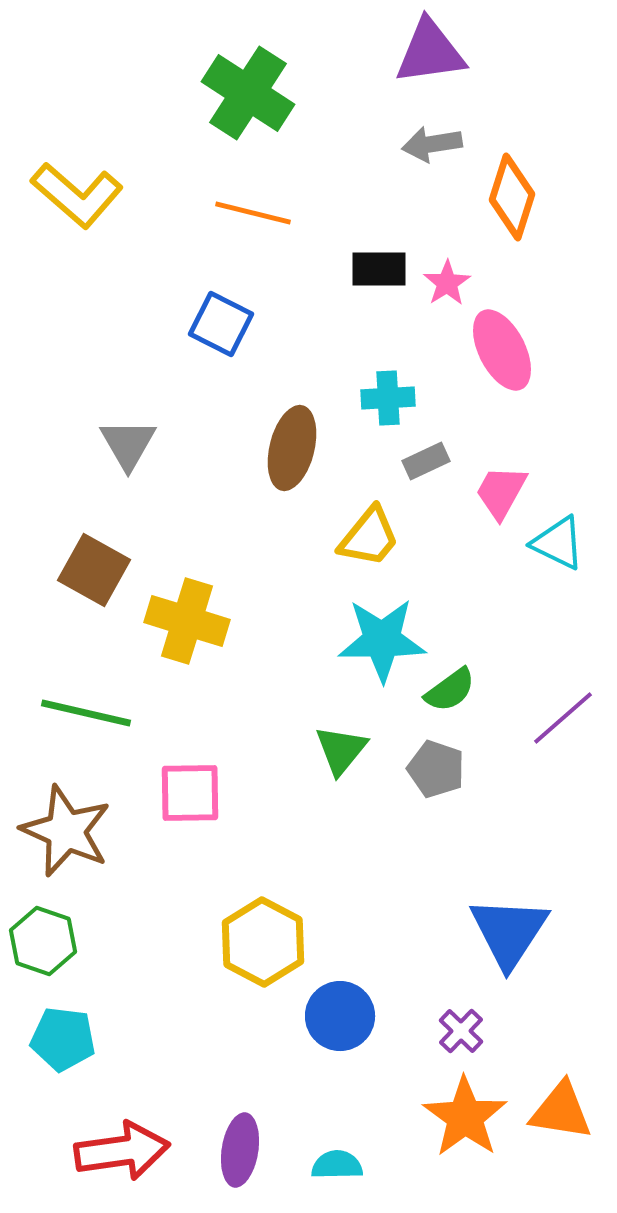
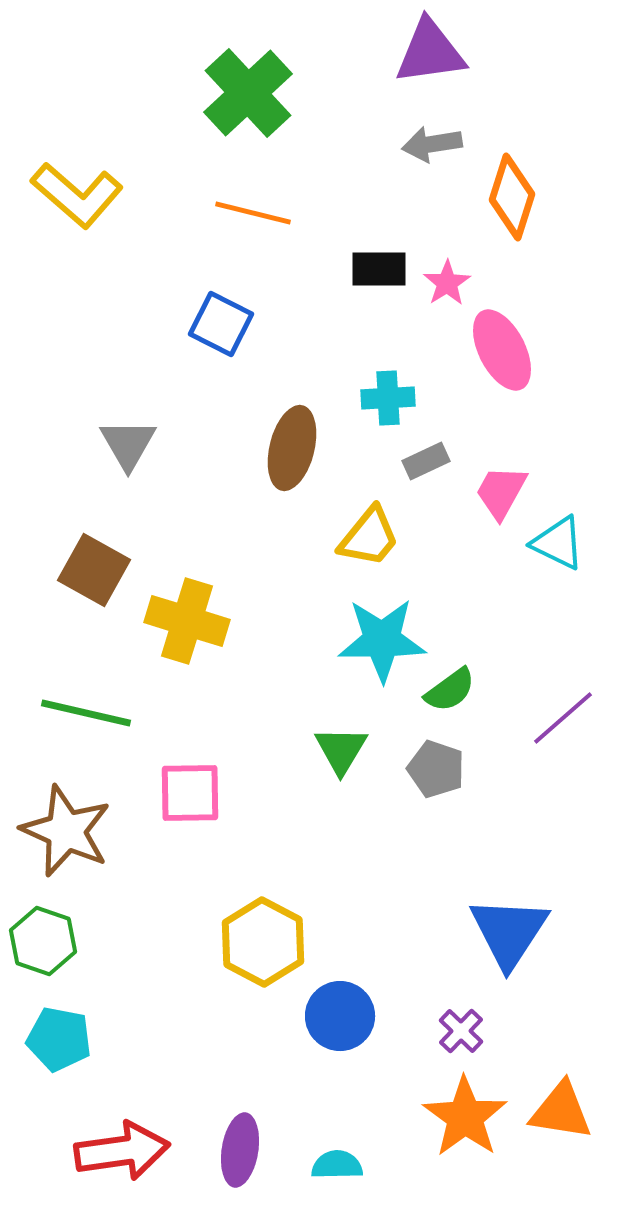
green cross: rotated 14 degrees clockwise
green triangle: rotated 8 degrees counterclockwise
cyan pentagon: moved 4 px left; rotated 4 degrees clockwise
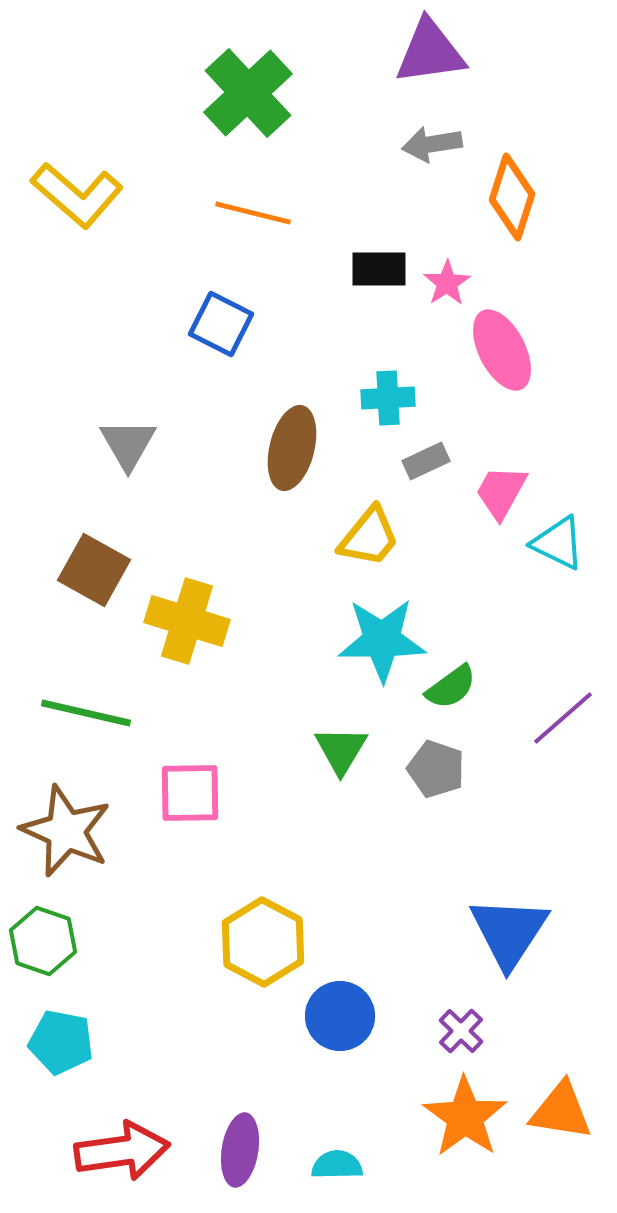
green semicircle: moved 1 px right, 3 px up
cyan pentagon: moved 2 px right, 3 px down
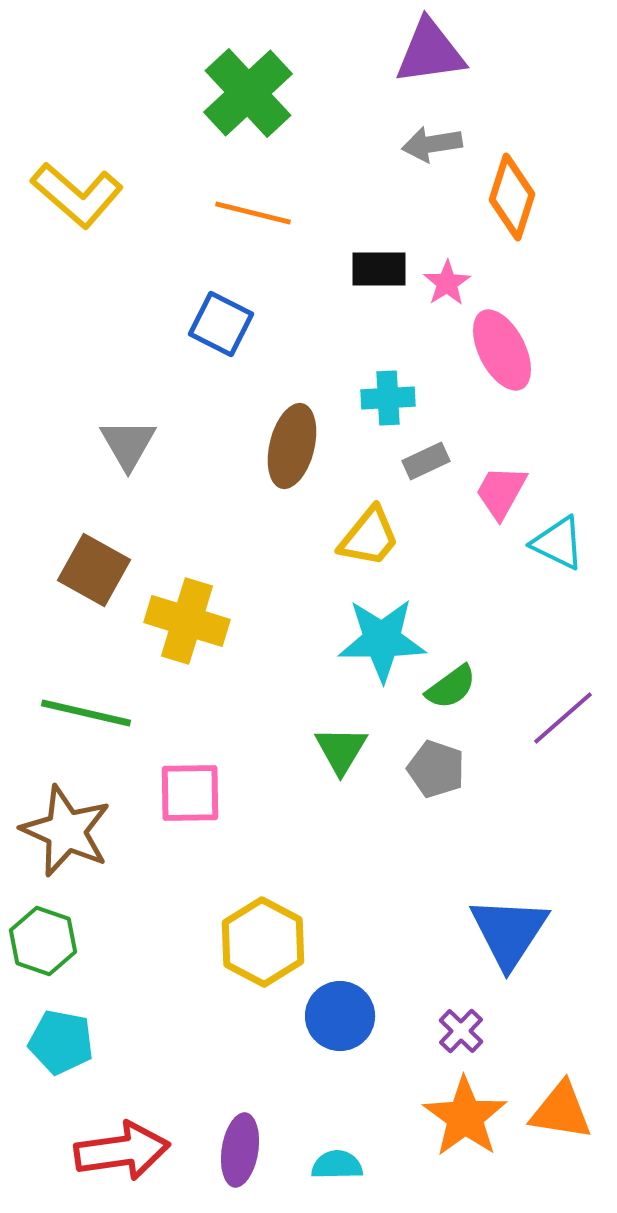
brown ellipse: moved 2 px up
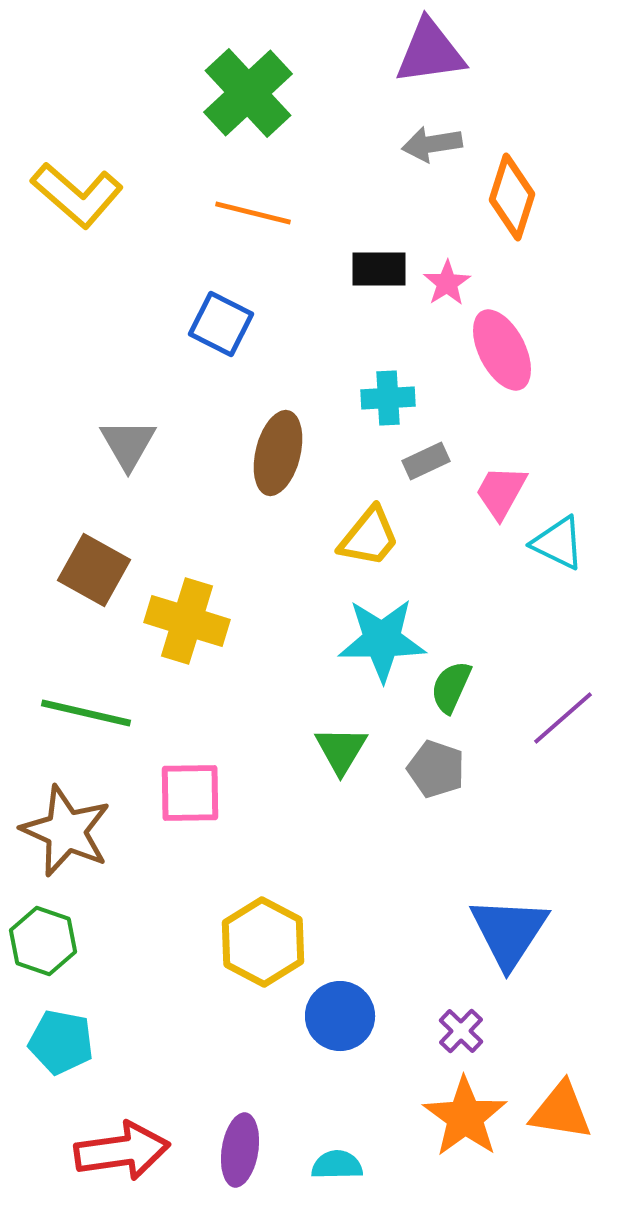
brown ellipse: moved 14 px left, 7 px down
green semicircle: rotated 150 degrees clockwise
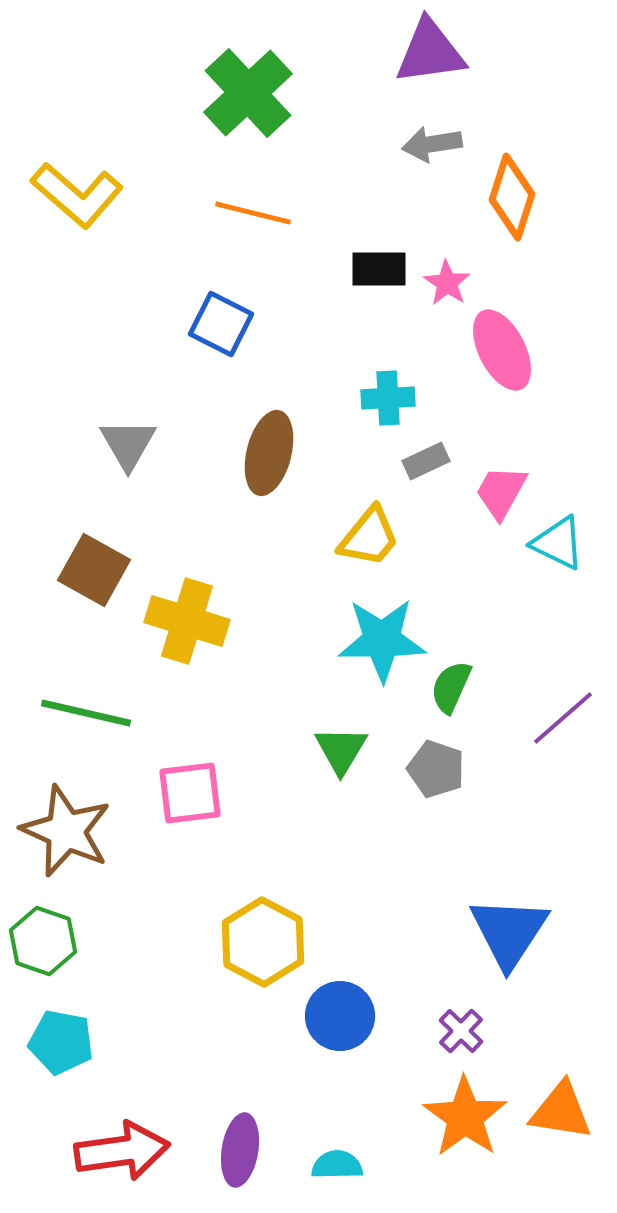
pink star: rotated 6 degrees counterclockwise
brown ellipse: moved 9 px left
pink square: rotated 6 degrees counterclockwise
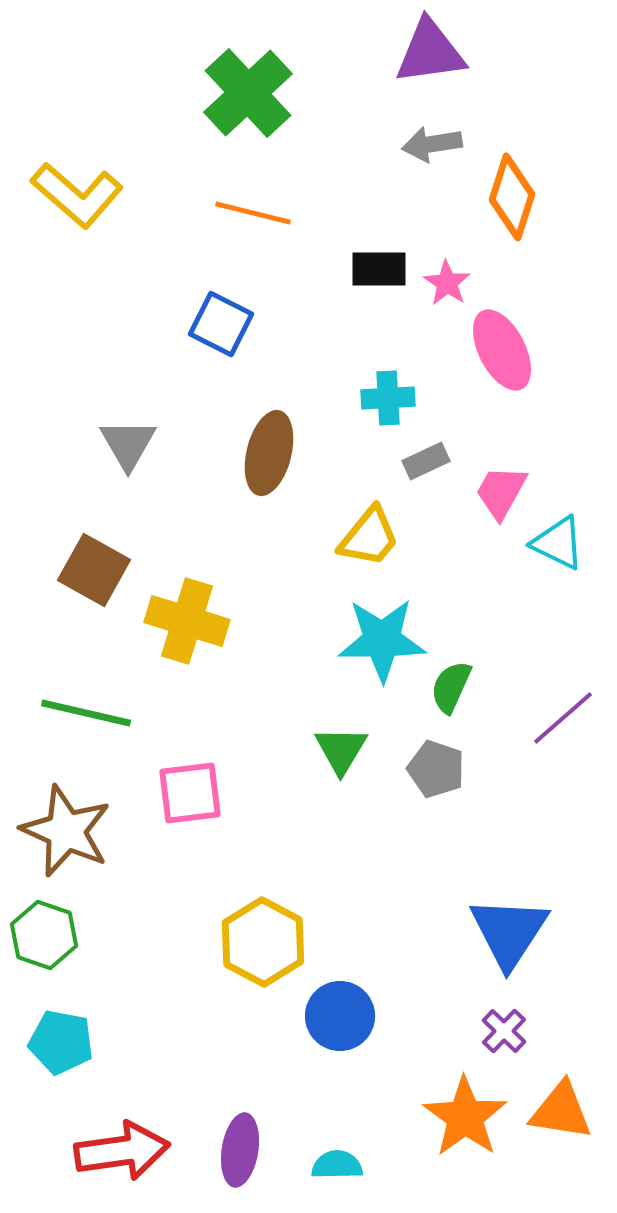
green hexagon: moved 1 px right, 6 px up
purple cross: moved 43 px right
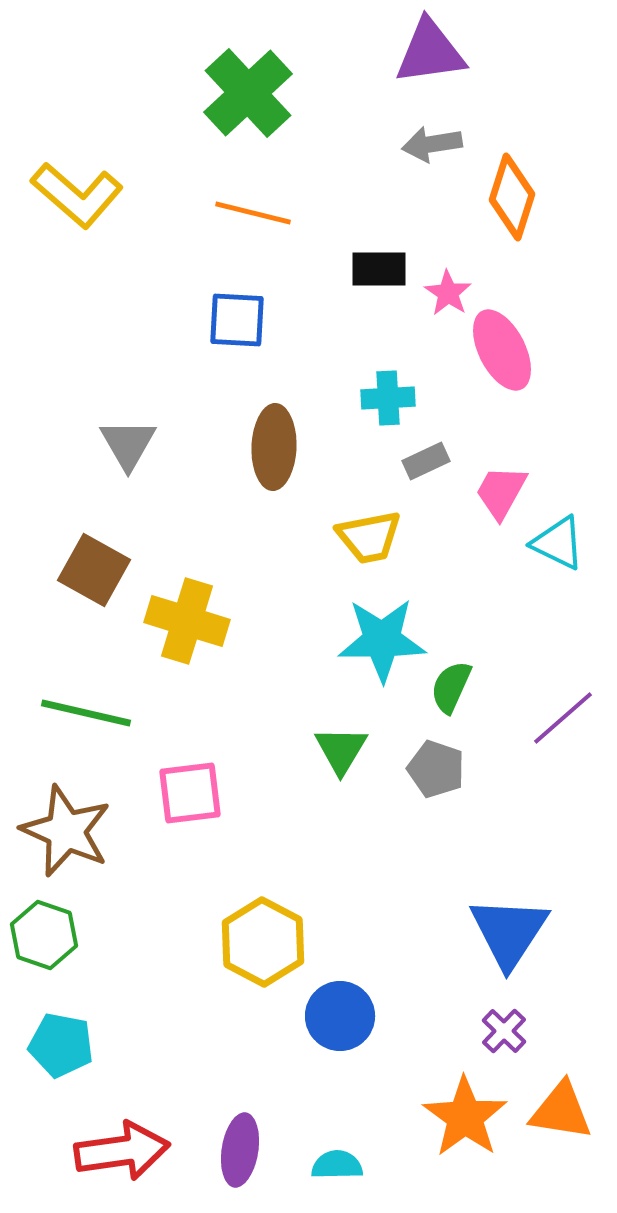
pink star: moved 1 px right, 10 px down
blue square: moved 16 px right, 4 px up; rotated 24 degrees counterclockwise
brown ellipse: moved 5 px right, 6 px up; rotated 12 degrees counterclockwise
yellow trapezoid: rotated 40 degrees clockwise
cyan pentagon: moved 3 px down
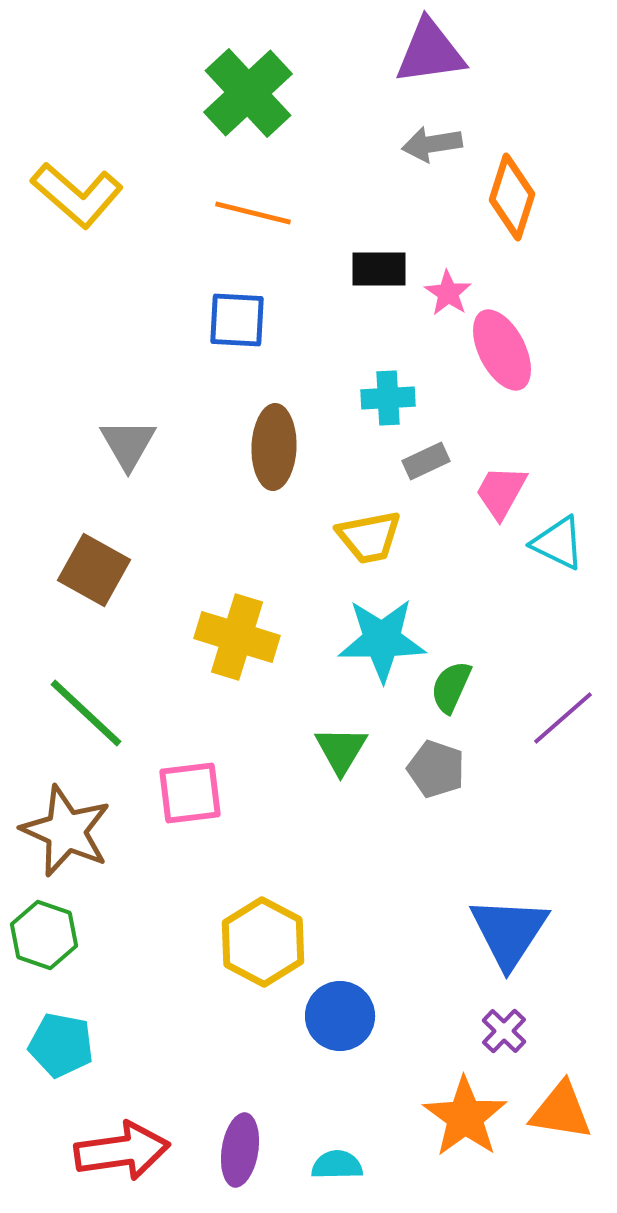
yellow cross: moved 50 px right, 16 px down
green line: rotated 30 degrees clockwise
